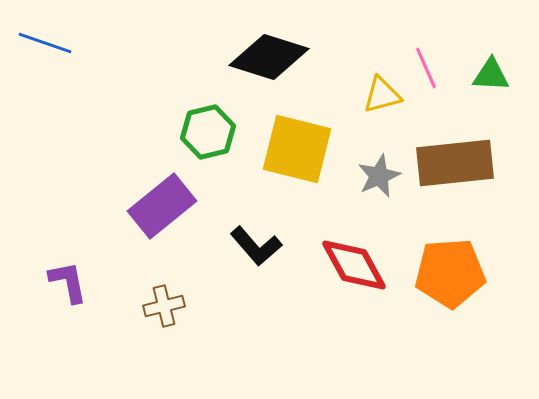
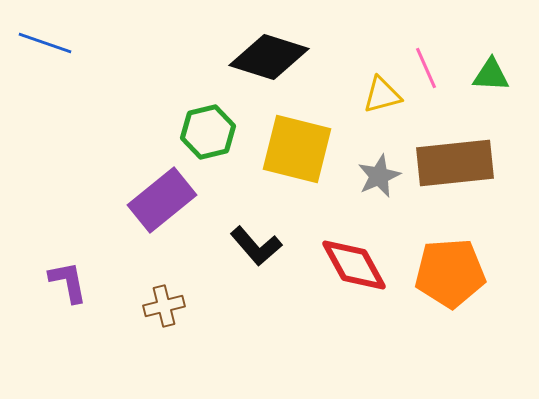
purple rectangle: moved 6 px up
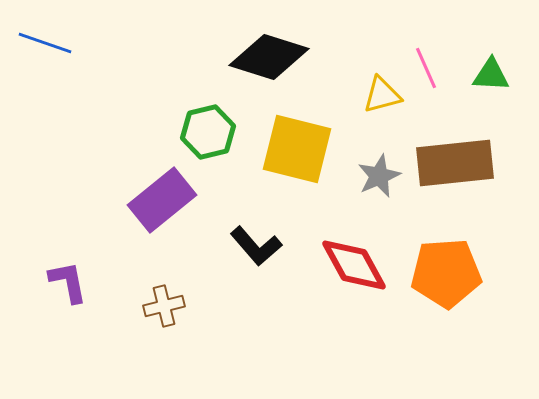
orange pentagon: moved 4 px left
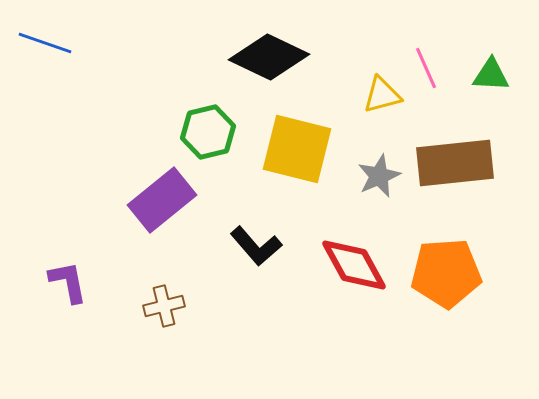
black diamond: rotated 8 degrees clockwise
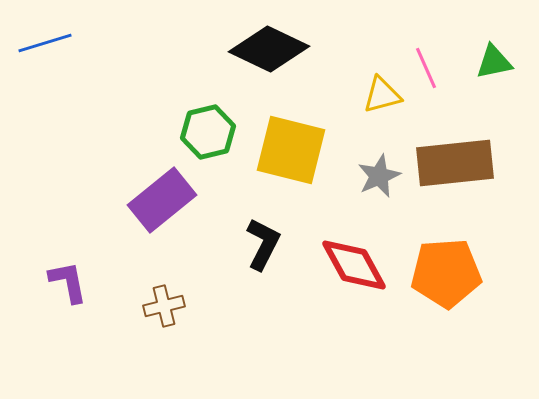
blue line: rotated 36 degrees counterclockwise
black diamond: moved 8 px up
green triangle: moved 3 px right, 13 px up; rotated 15 degrees counterclockwise
yellow square: moved 6 px left, 1 px down
black L-shape: moved 7 px right, 2 px up; rotated 112 degrees counterclockwise
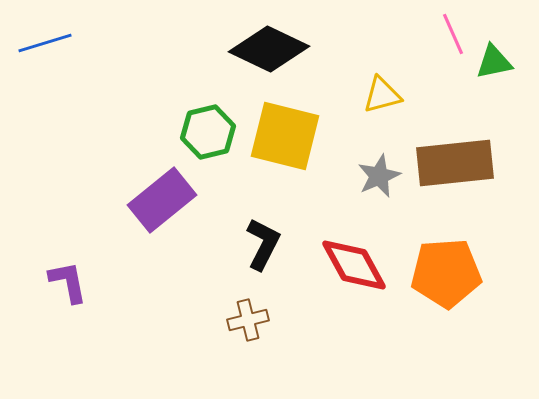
pink line: moved 27 px right, 34 px up
yellow square: moved 6 px left, 14 px up
brown cross: moved 84 px right, 14 px down
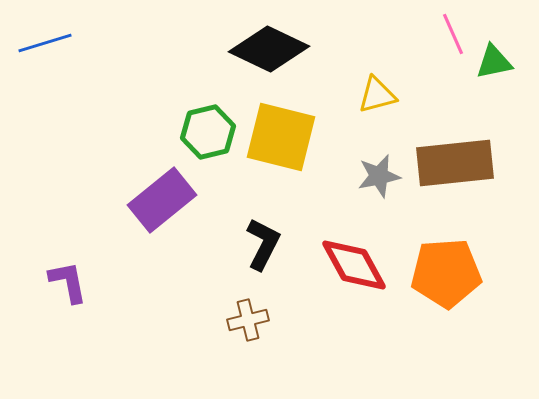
yellow triangle: moved 5 px left
yellow square: moved 4 px left, 1 px down
gray star: rotated 12 degrees clockwise
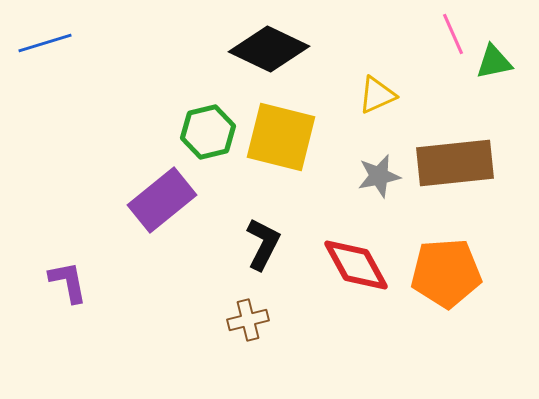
yellow triangle: rotated 9 degrees counterclockwise
red diamond: moved 2 px right
